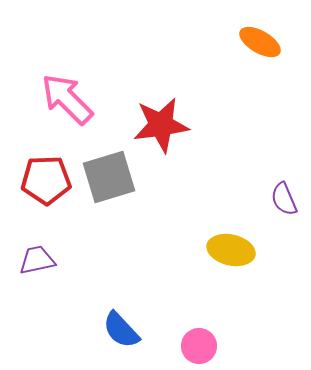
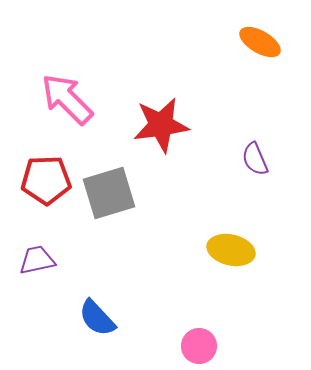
gray square: moved 16 px down
purple semicircle: moved 29 px left, 40 px up
blue semicircle: moved 24 px left, 12 px up
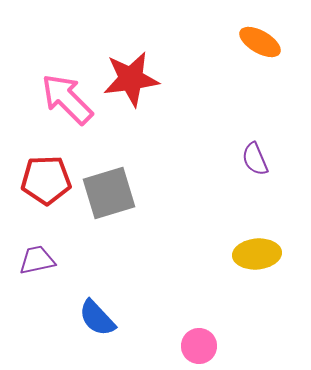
red star: moved 30 px left, 46 px up
yellow ellipse: moved 26 px right, 4 px down; rotated 18 degrees counterclockwise
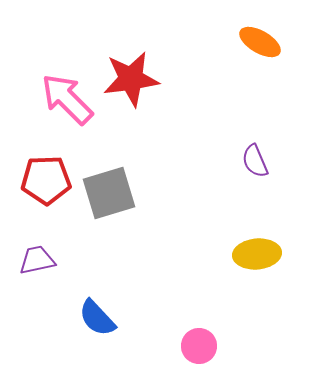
purple semicircle: moved 2 px down
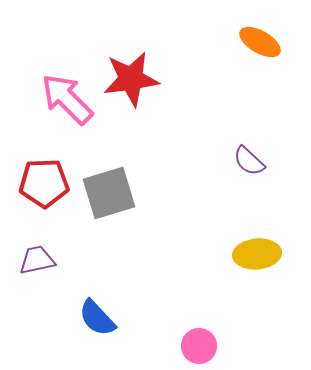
purple semicircle: moved 6 px left; rotated 24 degrees counterclockwise
red pentagon: moved 2 px left, 3 px down
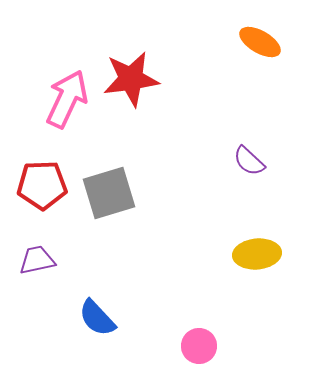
pink arrow: rotated 70 degrees clockwise
red pentagon: moved 2 px left, 2 px down
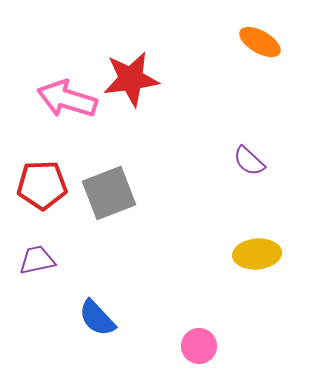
pink arrow: rotated 98 degrees counterclockwise
gray square: rotated 4 degrees counterclockwise
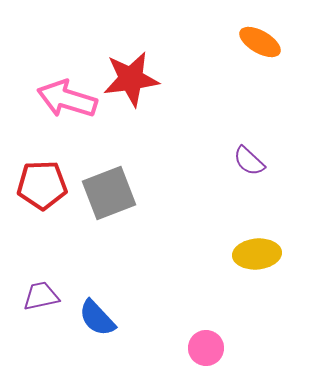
purple trapezoid: moved 4 px right, 36 px down
pink circle: moved 7 px right, 2 px down
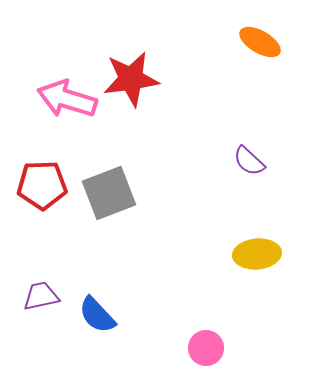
blue semicircle: moved 3 px up
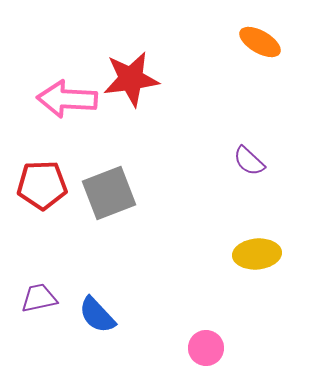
pink arrow: rotated 14 degrees counterclockwise
purple trapezoid: moved 2 px left, 2 px down
